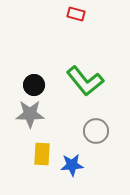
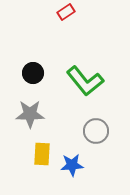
red rectangle: moved 10 px left, 2 px up; rotated 48 degrees counterclockwise
black circle: moved 1 px left, 12 px up
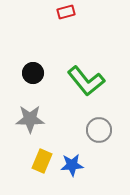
red rectangle: rotated 18 degrees clockwise
green L-shape: moved 1 px right
gray star: moved 5 px down
gray circle: moved 3 px right, 1 px up
yellow rectangle: moved 7 px down; rotated 20 degrees clockwise
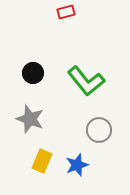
gray star: rotated 20 degrees clockwise
blue star: moved 5 px right; rotated 15 degrees counterclockwise
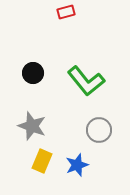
gray star: moved 2 px right, 7 px down
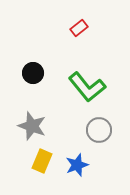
red rectangle: moved 13 px right, 16 px down; rotated 24 degrees counterclockwise
green L-shape: moved 1 px right, 6 px down
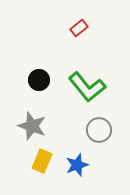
black circle: moved 6 px right, 7 px down
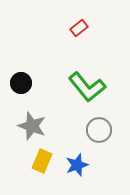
black circle: moved 18 px left, 3 px down
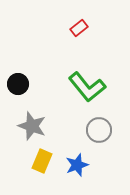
black circle: moved 3 px left, 1 px down
